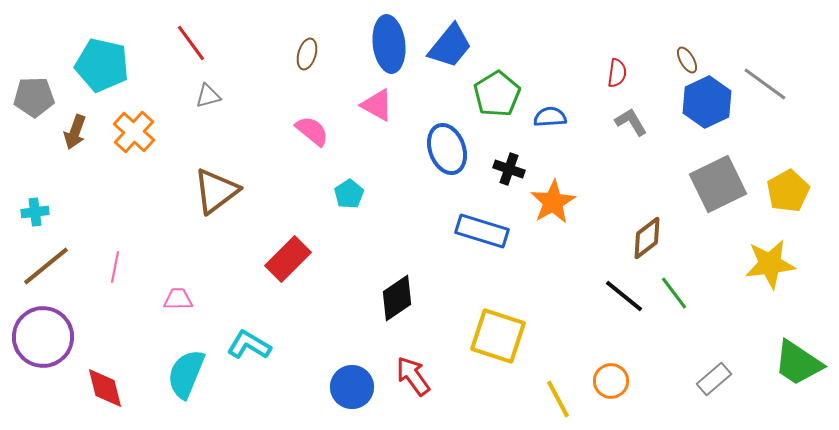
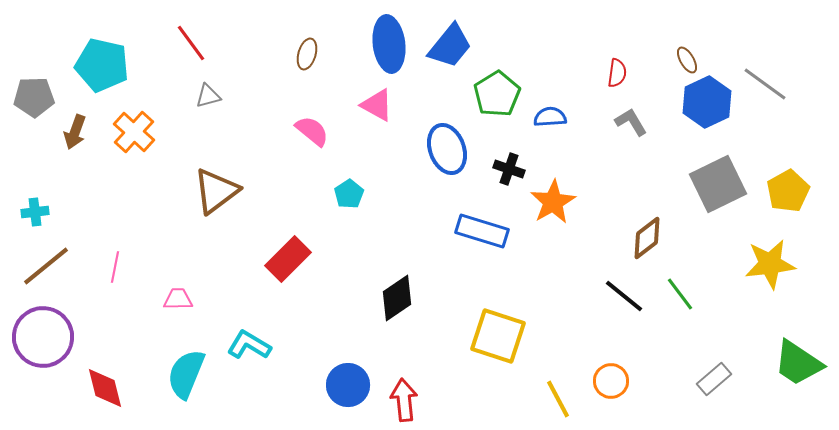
green line at (674, 293): moved 6 px right, 1 px down
red arrow at (413, 376): moved 9 px left, 24 px down; rotated 30 degrees clockwise
blue circle at (352, 387): moved 4 px left, 2 px up
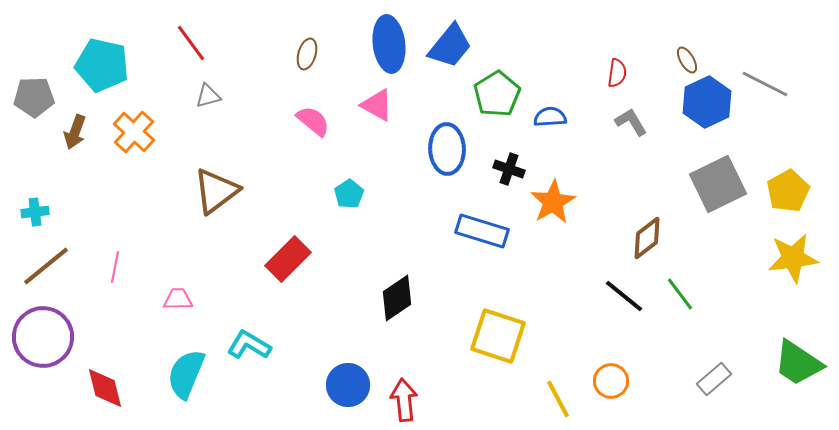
gray line at (765, 84): rotated 9 degrees counterclockwise
pink semicircle at (312, 131): moved 1 px right, 10 px up
blue ellipse at (447, 149): rotated 18 degrees clockwise
yellow star at (770, 264): moved 23 px right, 6 px up
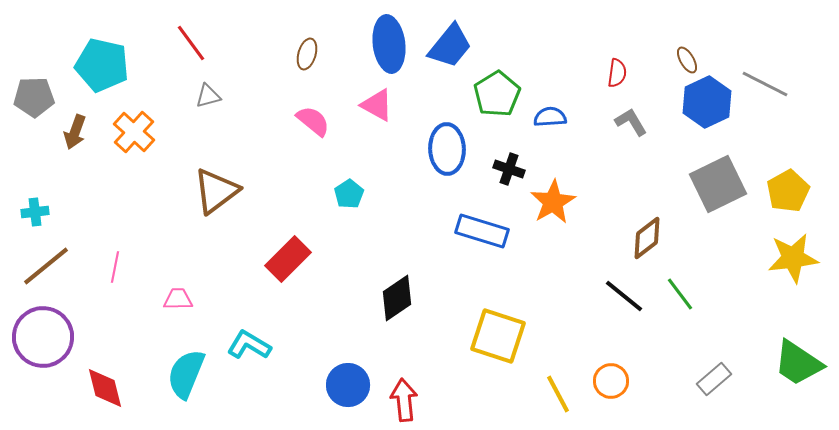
yellow line at (558, 399): moved 5 px up
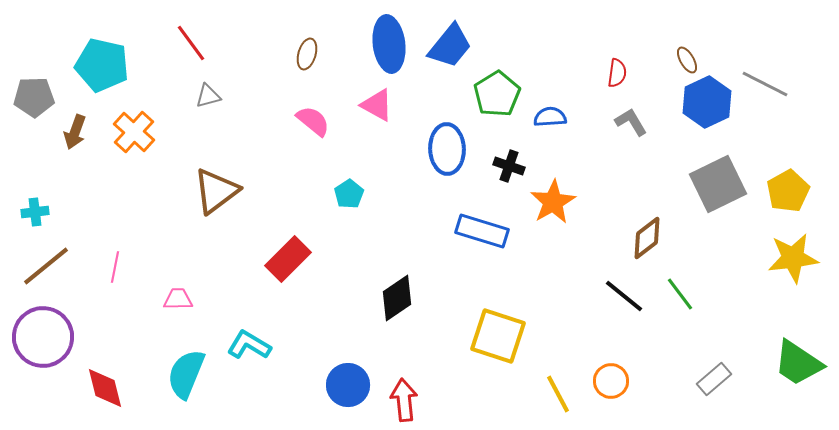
black cross at (509, 169): moved 3 px up
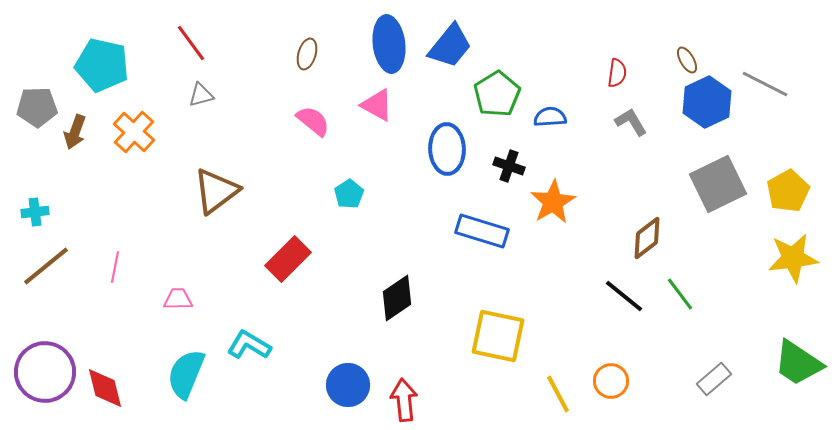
gray triangle at (208, 96): moved 7 px left, 1 px up
gray pentagon at (34, 97): moved 3 px right, 10 px down
yellow square at (498, 336): rotated 6 degrees counterclockwise
purple circle at (43, 337): moved 2 px right, 35 px down
